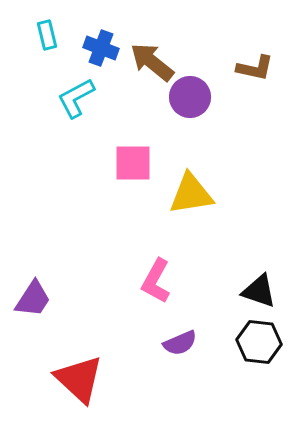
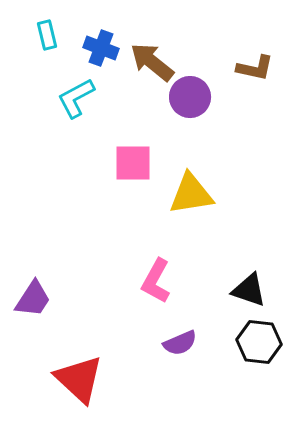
black triangle: moved 10 px left, 1 px up
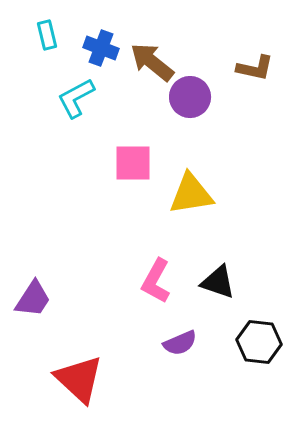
black triangle: moved 31 px left, 8 px up
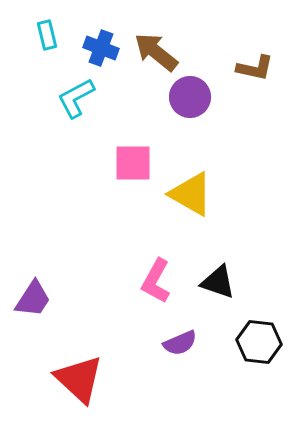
brown arrow: moved 4 px right, 10 px up
yellow triangle: rotated 39 degrees clockwise
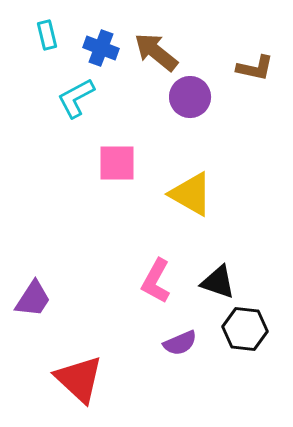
pink square: moved 16 px left
black hexagon: moved 14 px left, 13 px up
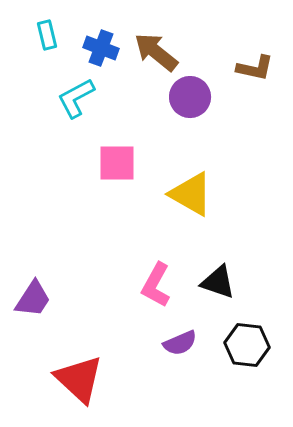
pink L-shape: moved 4 px down
black hexagon: moved 2 px right, 16 px down
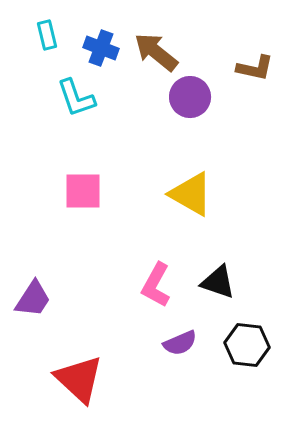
cyan L-shape: rotated 81 degrees counterclockwise
pink square: moved 34 px left, 28 px down
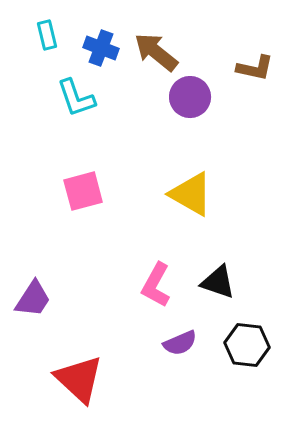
pink square: rotated 15 degrees counterclockwise
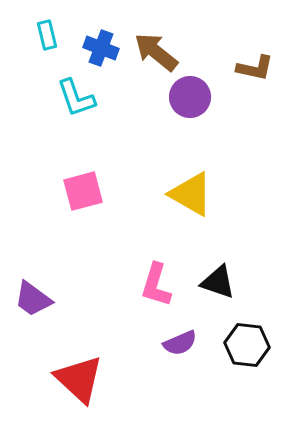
pink L-shape: rotated 12 degrees counterclockwise
purple trapezoid: rotated 93 degrees clockwise
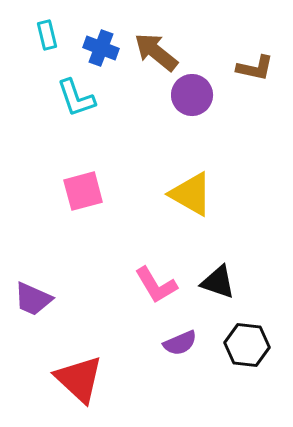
purple circle: moved 2 px right, 2 px up
pink L-shape: rotated 48 degrees counterclockwise
purple trapezoid: rotated 12 degrees counterclockwise
